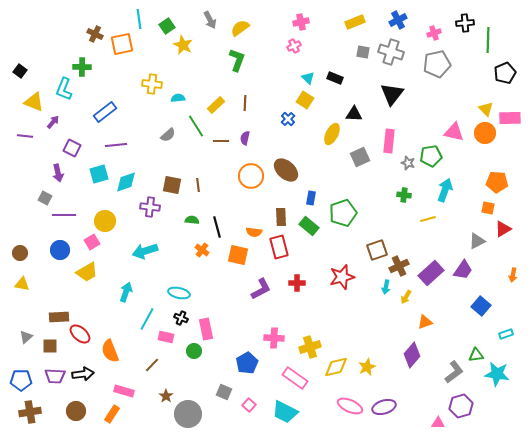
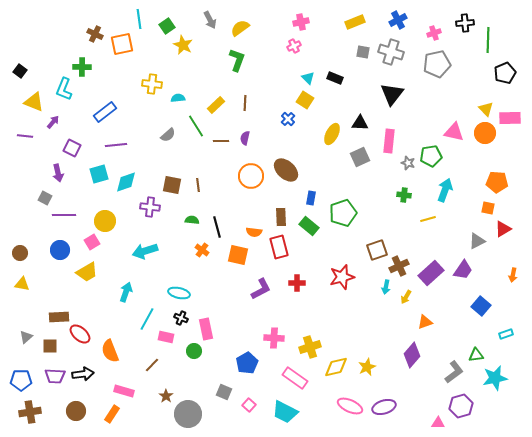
black triangle at (354, 114): moved 6 px right, 9 px down
cyan star at (497, 374): moved 2 px left, 4 px down; rotated 20 degrees counterclockwise
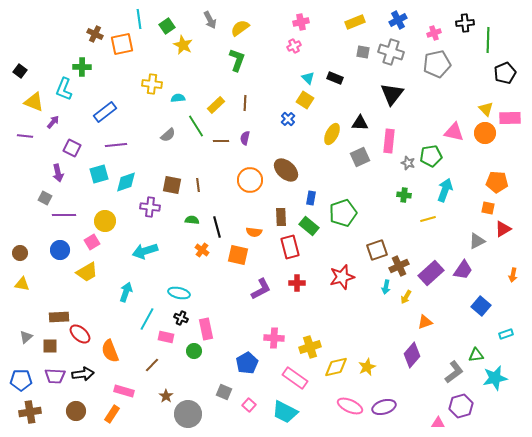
orange circle at (251, 176): moved 1 px left, 4 px down
red rectangle at (279, 247): moved 11 px right
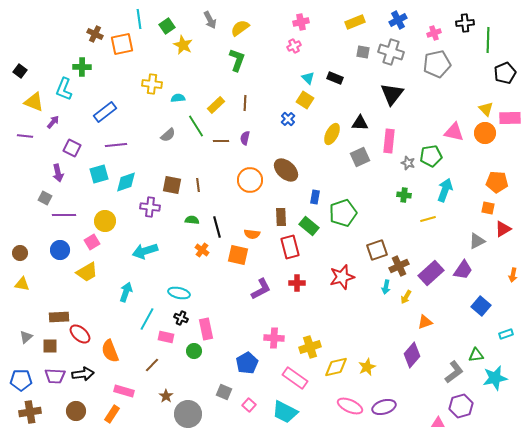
blue rectangle at (311, 198): moved 4 px right, 1 px up
orange semicircle at (254, 232): moved 2 px left, 2 px down
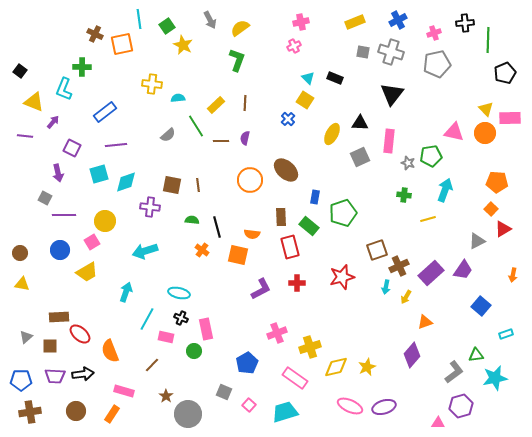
orange square at (488, 208): moved 3 px right, 1 px down; rotated 32 degrees clockwise
pink cross at (274, 338): moved 3 px right, 5 px up; rotated 24 degrees counterclockwise
cyan trapezoid at (285, 412): rotated 136 degrees clockwise
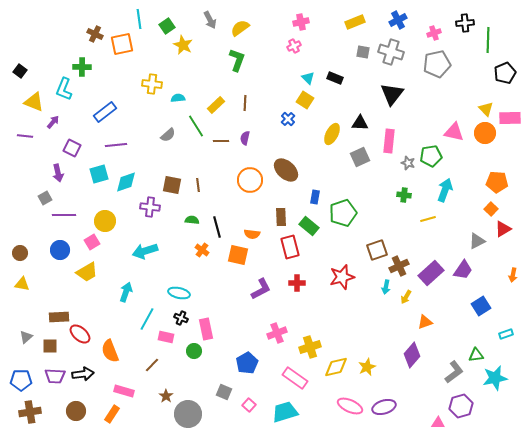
gray square at (45, 198): rotated 32 degrees clockwise
blue square at (481, 306): rotated 18 degrees clockwise
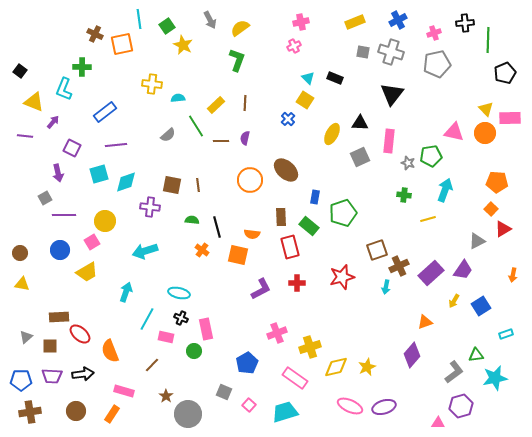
yellow arrow at (406, 297): moved 48 px right, 4 px down
purple trapezoid at (55, 376): moved 3 px left
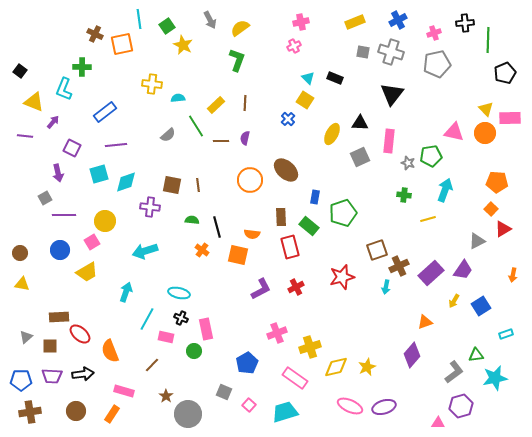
red cross at (297, 283): moved 1 px left, 4 px down; rotated 28 degrees counterclockwise
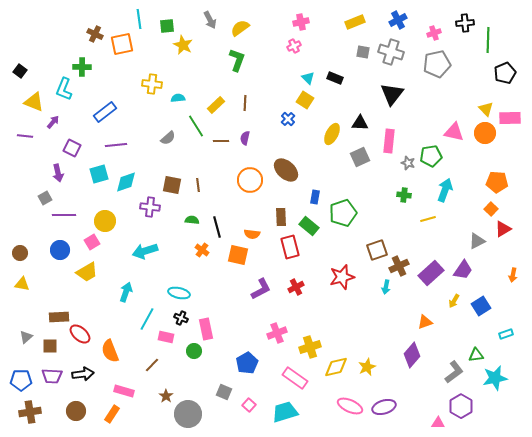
green square at (167, 26): rotated 28 degrees clockwise
gray semicircle at (168, 135): moved 3 px down
purple hexagon at (461, 406): rotated 15 degrees counterclockwise
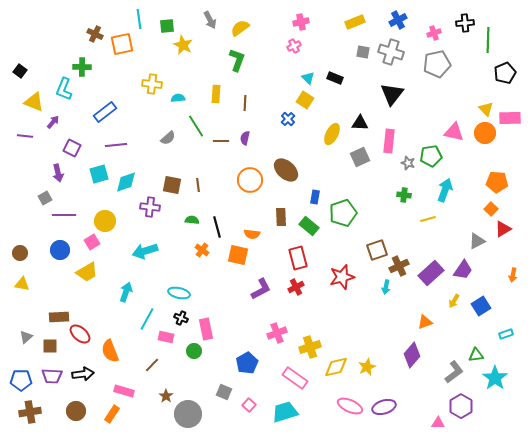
yellow rectangle at (216, 105): moved 11 px up; rotated 42 degrees counterclockwise
red rectangle at (290, 247): moved 8 px right, 11 px down
cyan star at (495, 378): rotated 25 degrees counterclockwise
